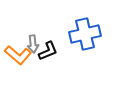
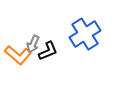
blue cross: rotated 20 degrees counterclockwise
gray arrow: rotated 30 degrees clockwise
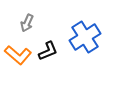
blue cross: moved 3 px down
gray arrow: moved 6 px left, 21 px up
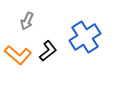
gray arrow: moved 2 px up
black L-shape: rotated 15 degrees counterclockwise
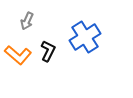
black L-shape: rotated 25 degrees counterclockwise
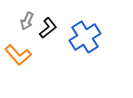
black L-shape: moved 23 px up; rotated 25 degrees clockwise
orange L-shape: rotated 8 degrees clockwise
